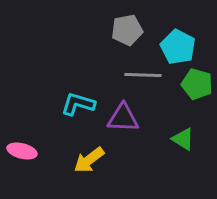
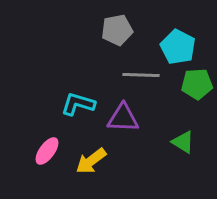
gray pentagon: moved 10 px left
gray line: moved 2 px left
green pentagon: rotated 20 degrees counterclockwise
green triangle: moved 3 px down
pink ellipse: moved 25 px right; rotated 68 degrees counterclockwise
yellow arrow: moved 2 px right, 1 px down
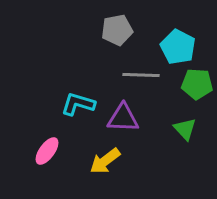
green pentagon: rotated 8 degrees clockwise
green triangle: moved 2 px right, 13 px up; rotated 15 degrees clockwise
yellow arrow: moved 14 px right
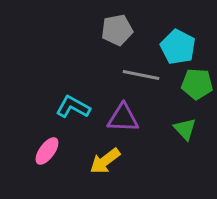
gray line: rotated 9 degrees clockwise
cyan L-shape: moved 5 px left, 3 px down; rotated 12 degrees clockwise
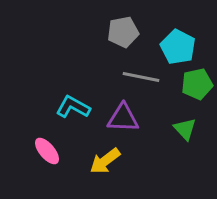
gray pentagon: moved 6 px right, 2 px down
gray line: moved 2 px down
green pentagon: rotated 16 degrees counterclockwise
pink ellipse: rotated 76 degrees counterclockwise
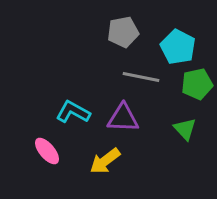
cyan L-shape: moved 5 px down
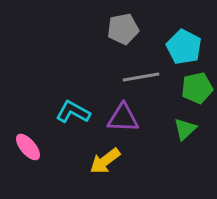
gray pentagon: moved 3 px up
cyan pentagon: moved 6 px right
gray line: rotated 21 degrees counterclockwise
green pentagon: moved 4 px down
green triangle: rotated 30 degrees clockwise
pink ellipse: moved 19 px left, 4 px up
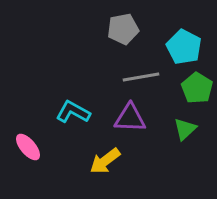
green pentagon: rotated 28 degrees counterclockwise
purple triangle: moved 7 px right
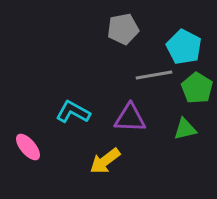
gray line: moved 13 px right, 2 px up
green triangle: rotated 30 degrees clockwise
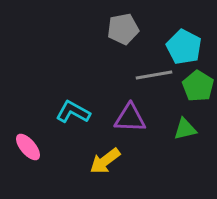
green pentagon: moved 1 px right, 2 px up
